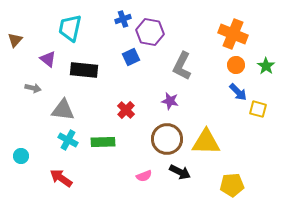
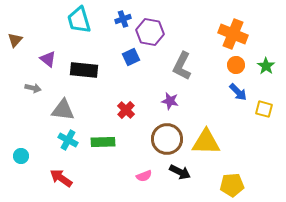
cyan trapezoid: moved 9 px right, 8 px up; rotated 28 degrees counterclockwise
yellow square: moved 6 px right
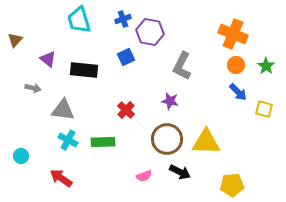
blue square: moved 5 px left
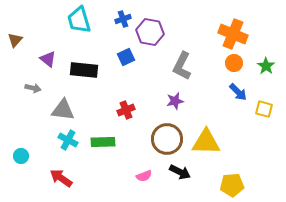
orange circle: moved 2 px left, 2 px up
purple star: moved 5 px right; rotated 24 degrees counterclockwise
red cross: rotated 24 degrees clockwise
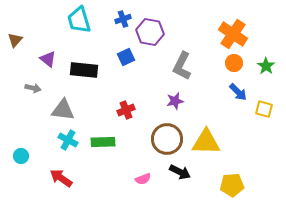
orange cross: rotated 12 degrees clockwise
pink semicircle: moved 1 px left, 3 px down
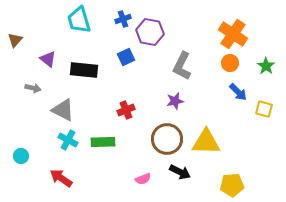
orange circle: moved 4 px left
gray triangle: rotated 20 degrees clockwise
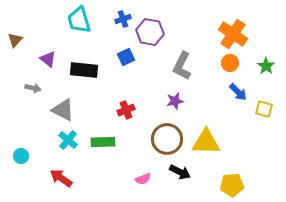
cyan cross: rotated 12 degrees clockwise
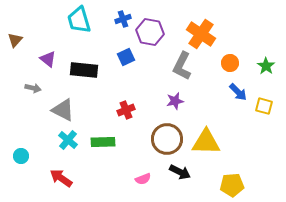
orange cross: moved 32 px left
yellow square: moved 3 px up
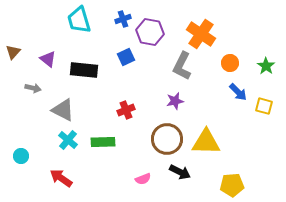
brown triangle: moved 2 px left, 12 px down
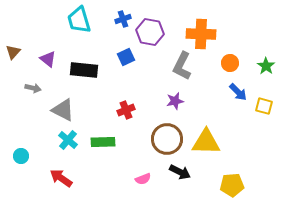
orange cross: rotated 32 degrees counterclockwise
